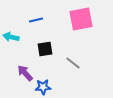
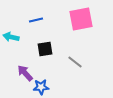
gray line: moved 2 px right, 1 px up
blue star: moved 2 px left
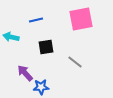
black square: moved 1 px right, 2 px up
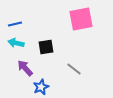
blue line: moved 21 px left, 4 px down
cyan arrow: moved 5 px right, 6 px down
gray line: moved 1 px left, 7 px down
purple arrow: moved 5 px up
blue star: rotated 21 degrees counterclockwise
